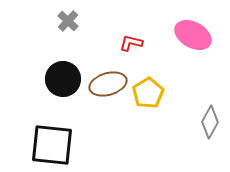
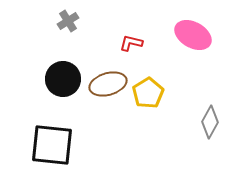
gray cross: rotated 15 degrees clockwise
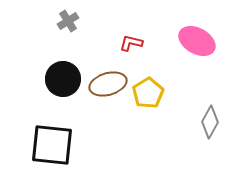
pink ellipse: moved 4 px right, 6 px down
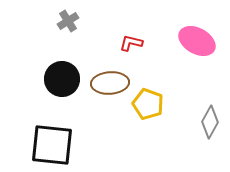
black circle: moved 1 px left
brown ellipse: moved 2 px right, 1 px up; rotated 12 degrees clockwise
yellow pentagon: moved 11 px down; rotated 20 degrees counterclockwise
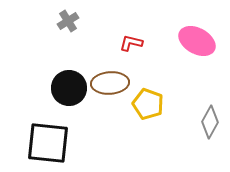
black circle: moved 7 px right, 9 px down
black square: moved 4 px left, 2 px up
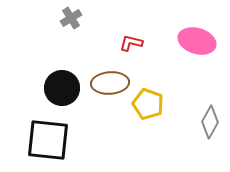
gray cross: moved 3 px right, 3 px up
pink ellipse: rotated 12 degrees counterclockwise
black circle: moved 7 px left
black square: moved 3 px up
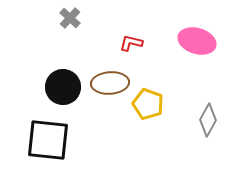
gray cross: moved 1 px left; rotated 15 degrees counterclockwise
black circle: moved 1 px right, 1 px up
gray diamond: moved 2 px left, 2 px up
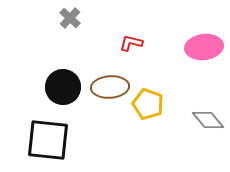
pink ellipse: moved 7 px right, 6 px down; rotated 24 degrees counterclockwise
brown ellipse: moved 4 px down
gray diamond: rotated 68 degrees counterclockwise
